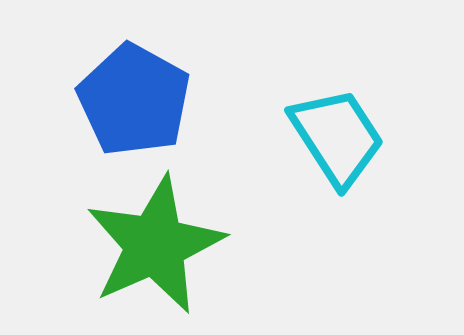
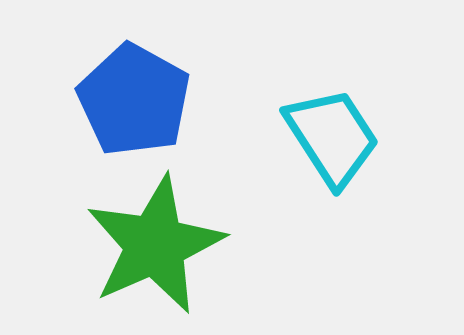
cyan trapezoid: moved 5 px left
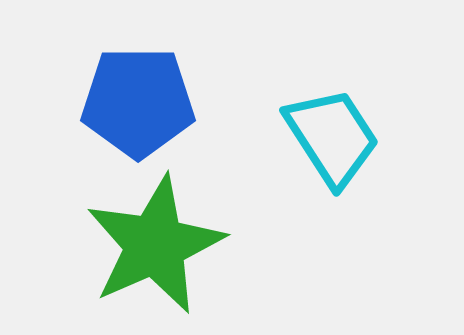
blue pentagon: moved 4 px right, 2 px down; rotated 29 degrees counterclockwise
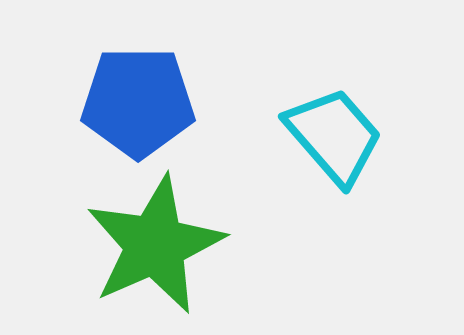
cyan trapezoid: moved 2 px right, 1 px up; rotated 8 degrees counterclockwise
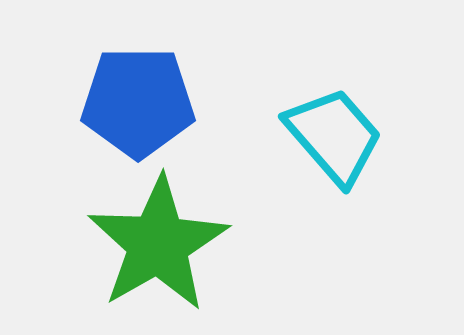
green star: moved 3 px right, 1 px up; rotated 6 degrees counterclockwise
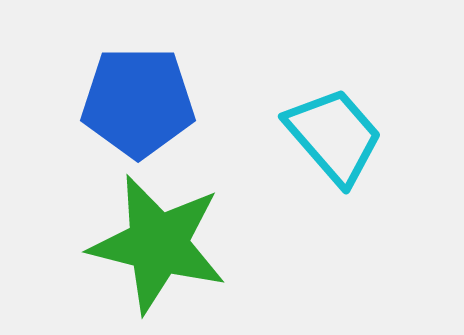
green star: rotated 28 degrees counterclockwise
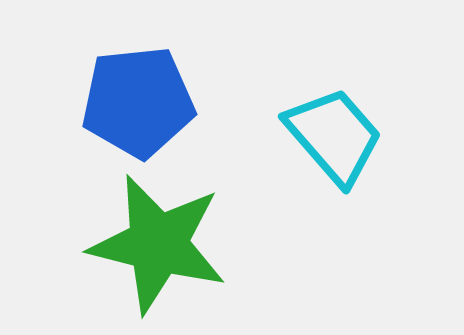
blue pentagon: rotated 6 degrees counterclockwise
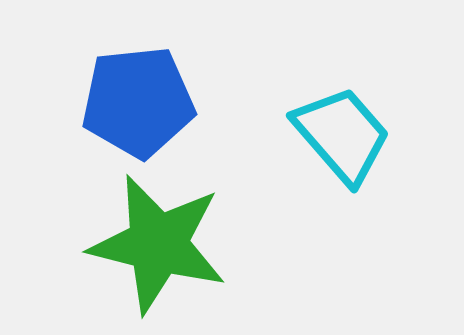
cyan trapezoid: moved 8 px right, 1 px up
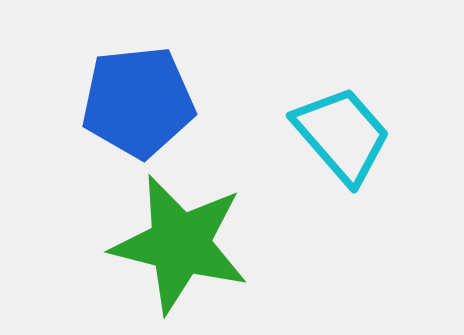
green star: moved 22 px right
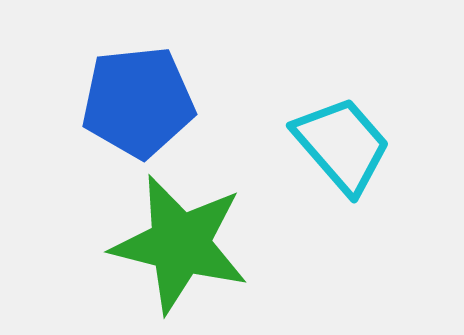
cyan trapezoid: moved 10 px down
